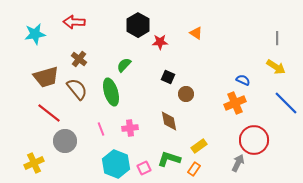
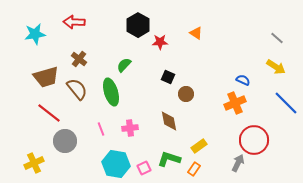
gray line: rotated 48 degrees counterclockwise
cyan hexagon: rotated 12 degrees counterclockwise
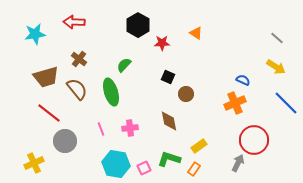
red star: moved 2 px right, 1 px down
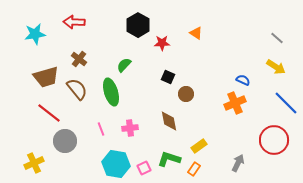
red circle: moved 20 px right
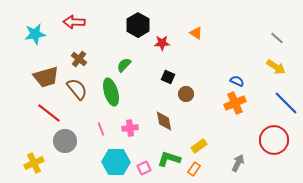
blue semicircle: moved 6 px left, 1 px down
brown diamond: moved 5 px left
cyan hexagon: moved 2 px up; rotated 8 degrees counterclockwise
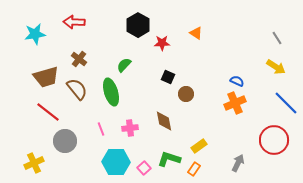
gray line: rotated 16 degrees clockwise
red line: moved 1 px left, 1 px up
pink square: rotated 16 degrees counterclockwise
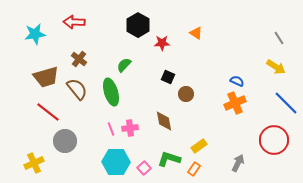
gray line: moved 2 px right
pink line: moved 10 px right
